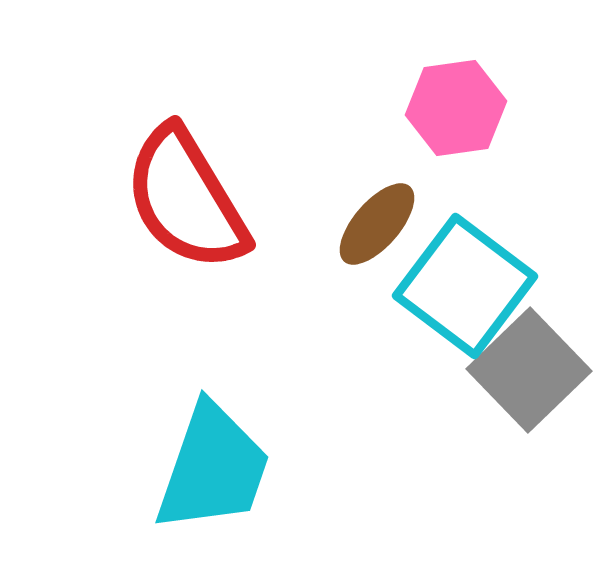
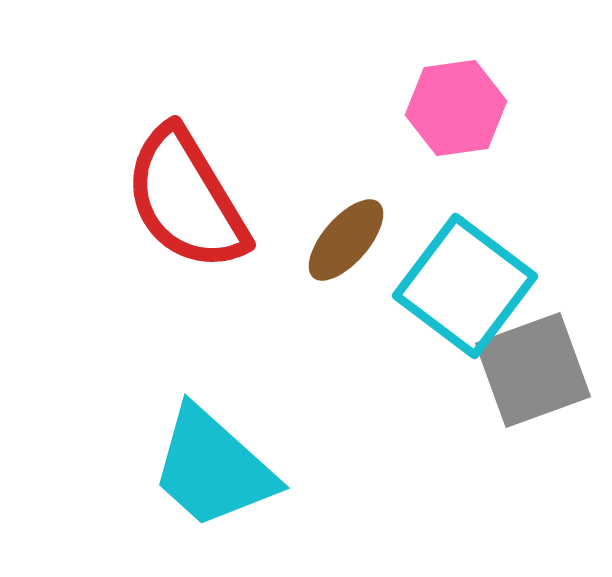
brown ellipse: moved 31 px left, 16 px down
gray square: moved 4 px right; rotated 24 degrees clockwise
cyan trapezoid: rotated 113 degrees clockwise
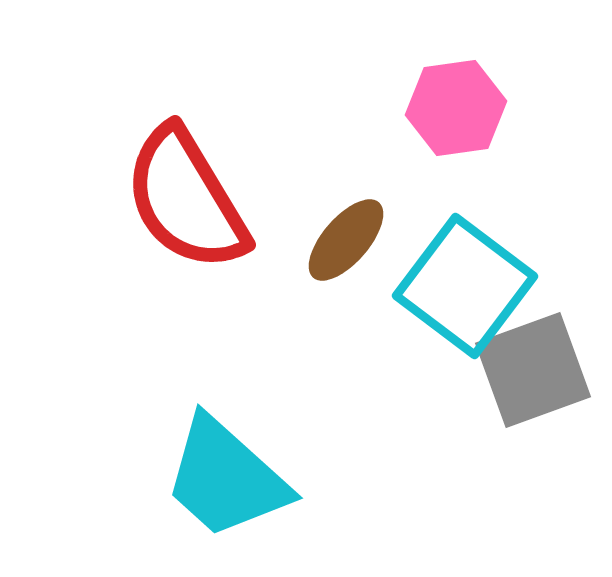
cyan trapezoid: moved 13 px right, 10 px down
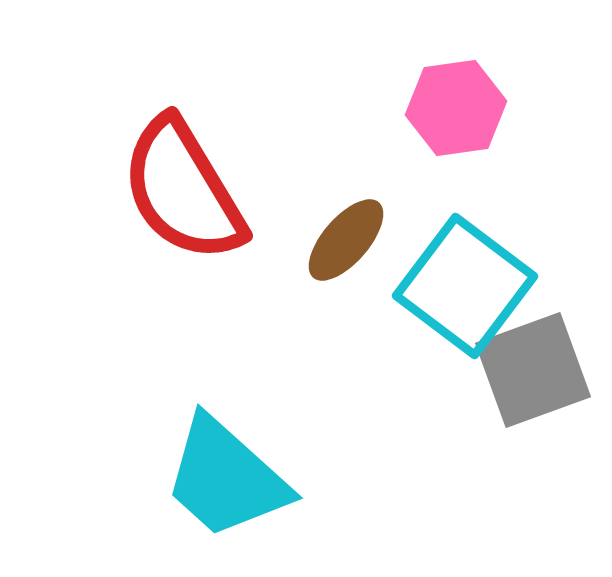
red semicircle: moved 3 px left, 9 px up
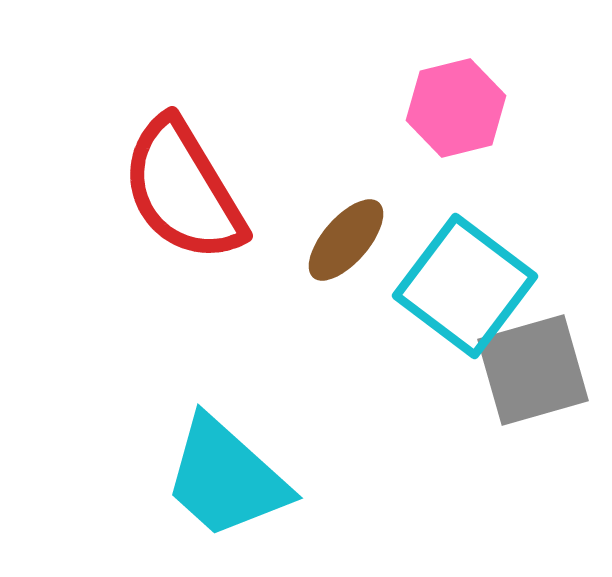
pink hexagon: rotated 6 degrees counterclockwise
gray square: rotated 4 degrees clockwise
